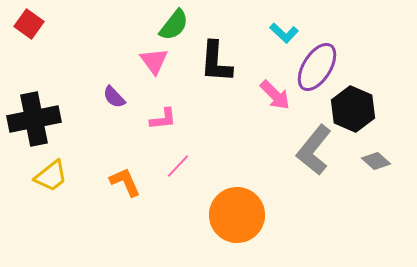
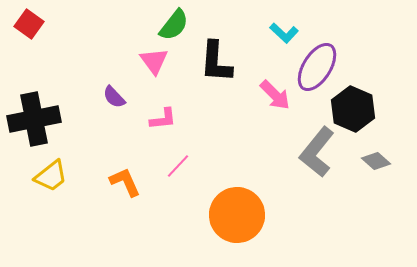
gray L-shape: moved 3 px right, 2 px down
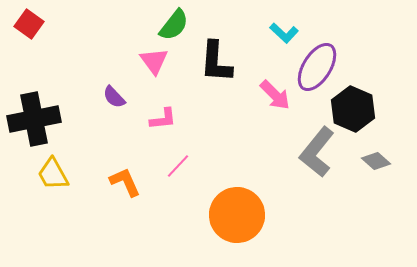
yellow trapezoid: moved 2 px right, 2 px up; rotated 99 degrees clockwise
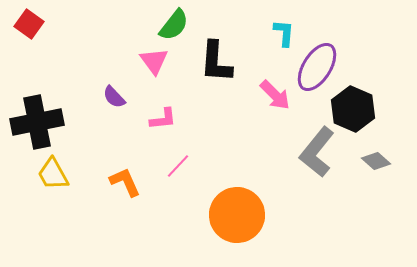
cyan L-shape: rotated 128 degrees counterclockwise
black cross: moved 3 px right, 3 px down
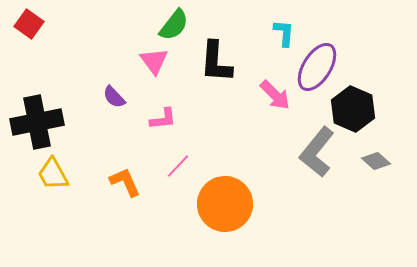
orange circle: moved 12 px left, 11 px up
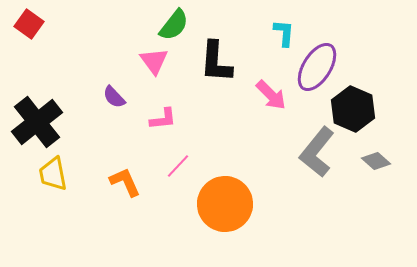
pink arrow: moved 4 px left
black cross: rotated 27 degrees counterclockwise
yellow trapezoid: rotated 18 degrees clockwise
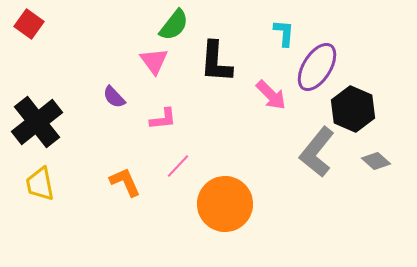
yellow trapezoid: moved 13 px left, 10 px down
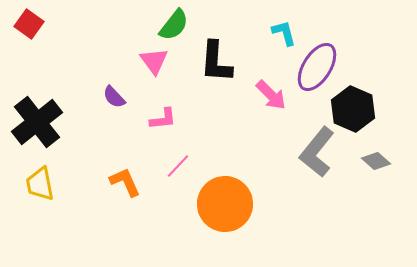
cyan L-shape: rotated 20 degrees counterclockwise
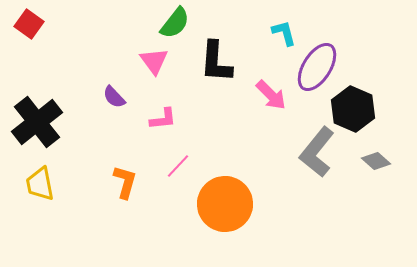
green semicircle: moved 1 px right, 2 px up
orange L-shape: rotated 40 degrees clockwise
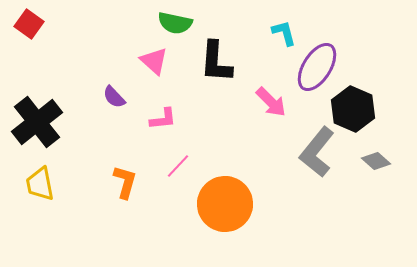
green semicircle: rotated 64 degrees clockwise
pink triangle: rotated 12 degrees counterclockwise
pink arrow: moved 7 px down
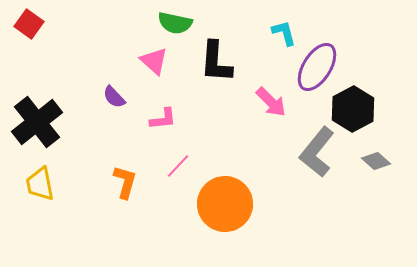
black hexagon: rotated 9 degrees clockwise
